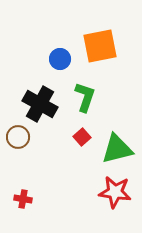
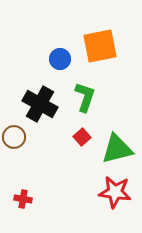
brown circle: moved 4 px left
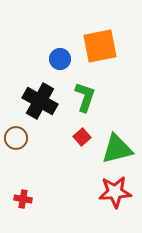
black cross: moved 3 px up
brown circle: moved 2 px right, 1 px down
red star: rotated 12 degrees counterclockwise
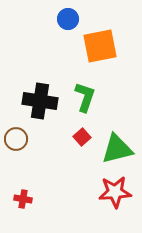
blue circle: moved 8 px right, 40 px up
black cross: rotated 20 degrees counterclockwise
brown circle: moved 1 px down
